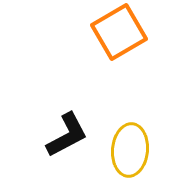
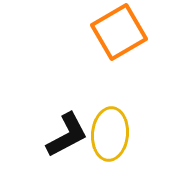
yellow ellipse: moved 20 px left, 16 px up
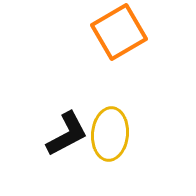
black L-shape: moved 1 px up
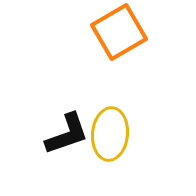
black L-shape: rotated 9 degrees clockwise
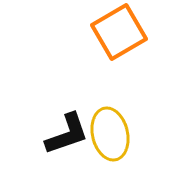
yellow ellipse: rotated 18 degrees counterclockwise
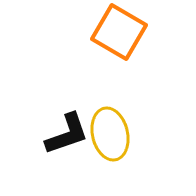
orange square: rotated 30 degrees counterclockwise
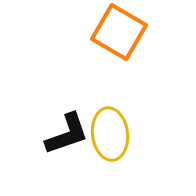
yellow ellipse: rotated 6 degrees clockwise
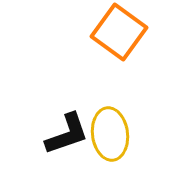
orange square: rotated 6 degrees clockwise
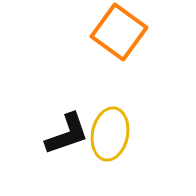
yellow ellipse: rotated 18 degrees clockwise
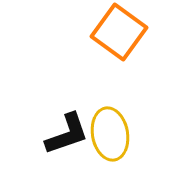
yellow ellipse: rotated 21 degrees counterclockwise
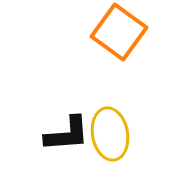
black L-shape: rotated 15 degrees clockwise
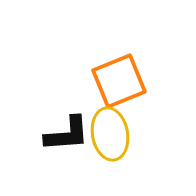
orange square: moved 49 px down; rotated 32 degrees clockwise
